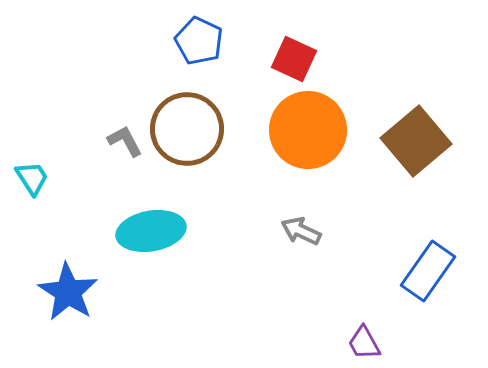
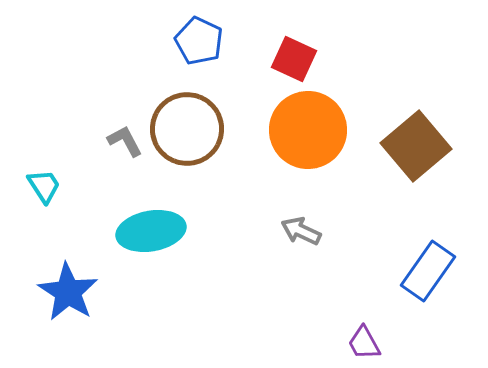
brown square: moved 5 px down
cyan trapezoid: moved 12 px right, 8 px down
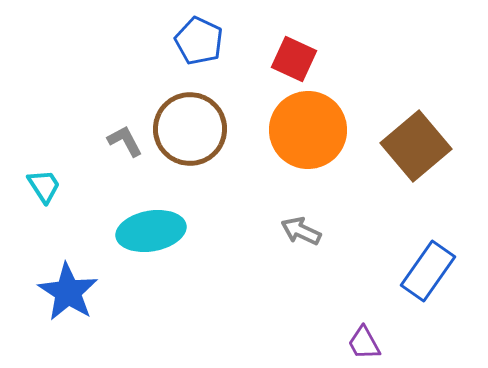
brown circle: moved 3 px right
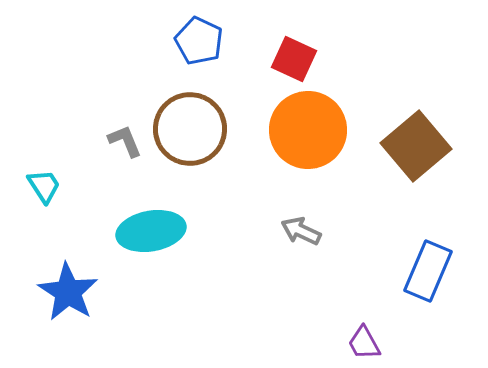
gray L-shape: rotated 6 degrees clockwise
blue rectangle: rotated 12 degrees counterclockwise
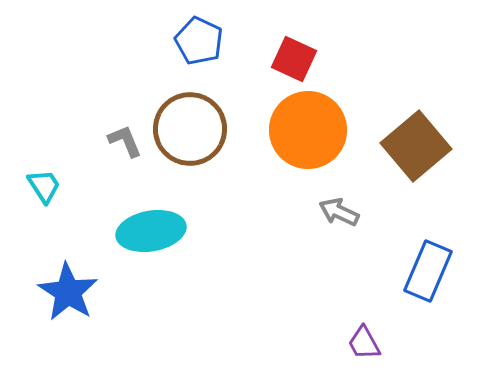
gray arrow: moved 38 px right, 19 px up
